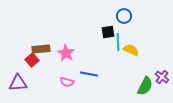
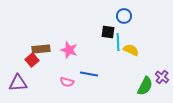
black square: rotated 16 degrees clockwise
pink star: moved 3 px right, 3 px up; rotated 12 degrees counterclockwise
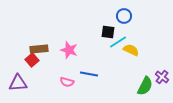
cyan line: rotated 60 degrees clockwise
brown rectangle: moved 2 px left
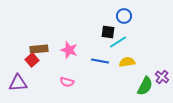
yellow semicircle: moved 4 px left, 12 px down; rotated 35 degrees counterclockwise
blue line: moved 11 px right, 13 px up
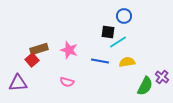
brown rectangle: rotated 12 degrees counterclockwise
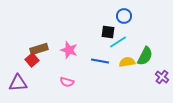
green semicircle: moved 30 px up
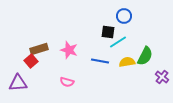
red square: moved 1 px left, 1 px down
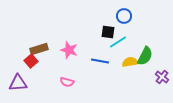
yellow semicircle: moved 3 px right
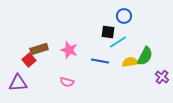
red square: moved 2 px left, 1 px up
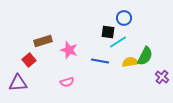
blue circle: moved 2 px down
brown rectangle: moved 4 px right, 8 px up
pink semicircle: rotated 32 degrees counterclockwise
